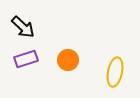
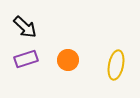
black arrow: moved 2 px right
yellow ellipse: moved 1 px right, 7 px up
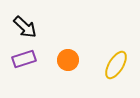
purple rectangle: moved 2 px left
yellow ellipse: rotated 20 degrees clockwise
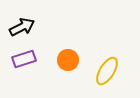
black arrow: moved 3 px left; rotated 70 degrees counterclockwise
yellow ellipse: moved 9 px left, 6 px down
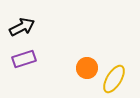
orange circle: moved 19 px right, 8 px down
yellow ellipse: moved 7 px right, 8 px down
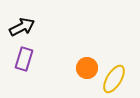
purple rectangle: rotated 55 degrees counterclockwise
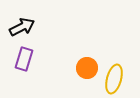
yellow ellipse: rotated 16 degrees counterclockwise
